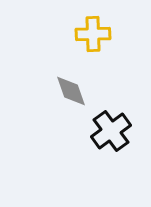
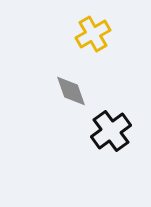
yellow cross: rotated 28 degrees counterclockwise
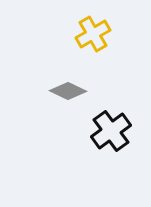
gray diamond: moved 3 px left; rotated 45 degrees counterclockwise
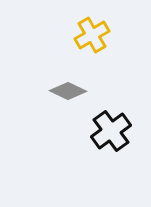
yellow cross: moved 1 px left, 1 px down
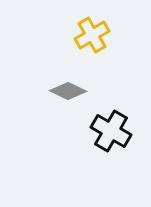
black cross: rotated 24 degrees counterclockwise
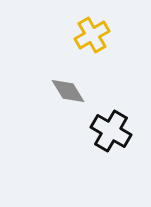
gray diamond: rotated 33 degrees clockwise
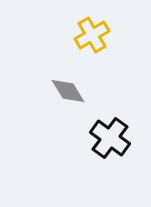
black cross: moved 1 px left, 7 px down; rotated 6 degrees clockwise
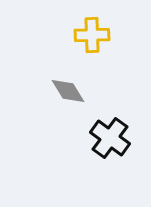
yellow cross: rotated 28 degrees clockwise
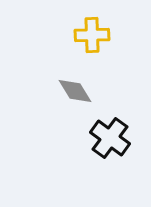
gray diamond: moved 7 px right
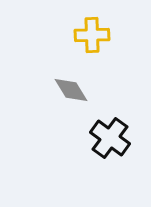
gray diamond: moved 4 px left, 1 px up
